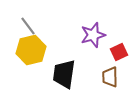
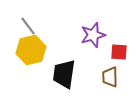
red square: rotated 30 degrees clockwise
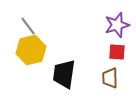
purple star: moved 24 px right, 10 px up
red square: moved 2 px left
brown trapezoid: moved 1 px down
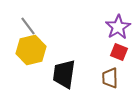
purple star: moved 1 px right, 2 px down; rotated 15 degrees counterclockwise
red square: moved 2 px right; rotated 18 degrees clockwise
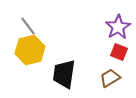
yellow hexagon: moved 1 px left
brown trapezoid: rotated 60 degrees clockwise
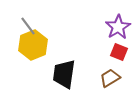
yellow hexagon: moved 3 px right, 5 px up; rotated 8 degrees counterclockwise
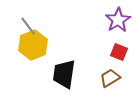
purple star: moved 7 px up
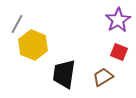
gray line: moved 11 px left, 2 px up; rotated 66 degrees clockwise
yellow hexagon: rotated 16 degrees counterclockwise
brown trapezoid: moved 7 px left, 1 px up
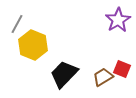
red square: moved 3 px right, 17 px down
black trapezoid: rotated 36 degrees clockwise
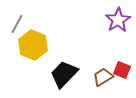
red square: moved 1 px down
